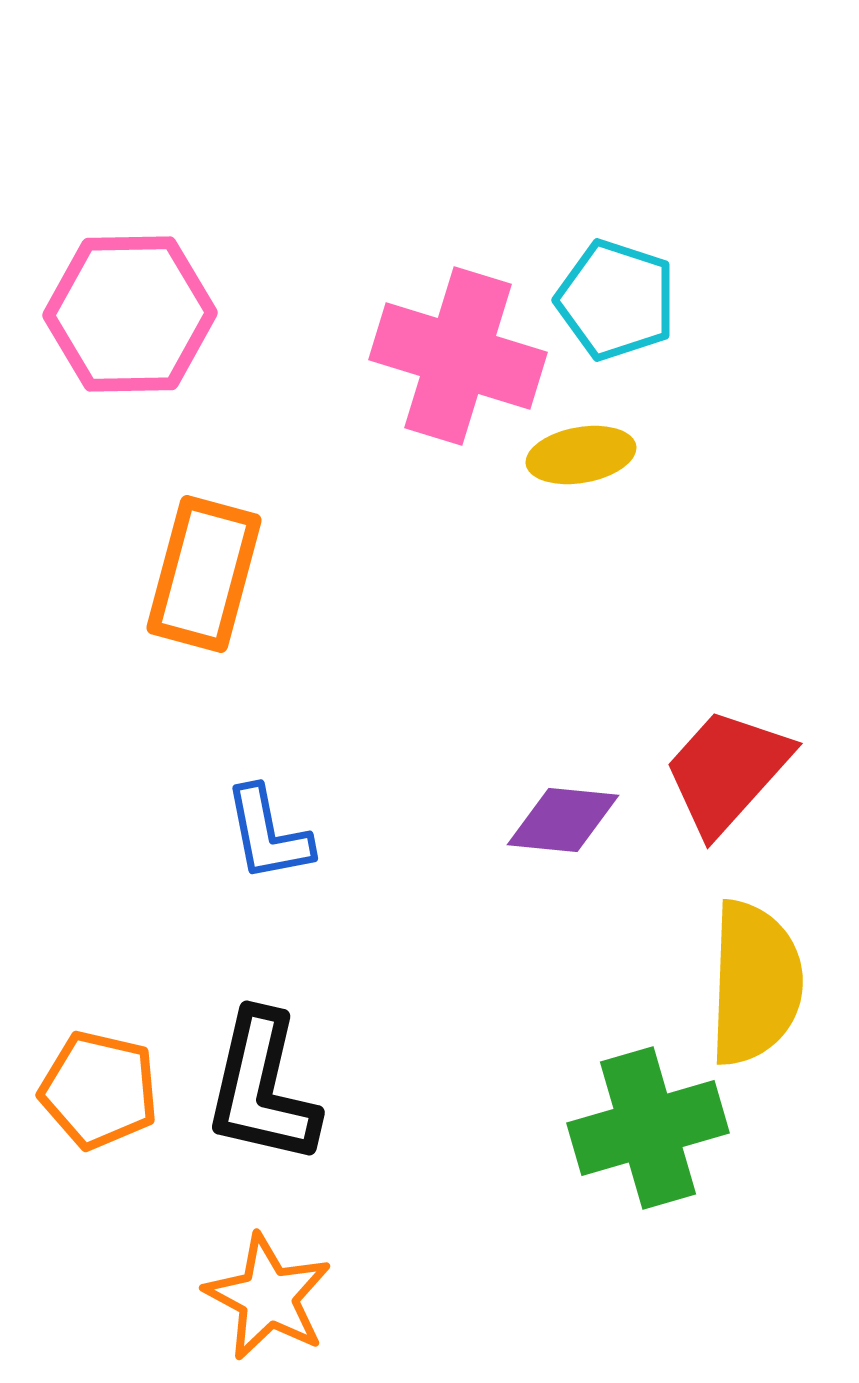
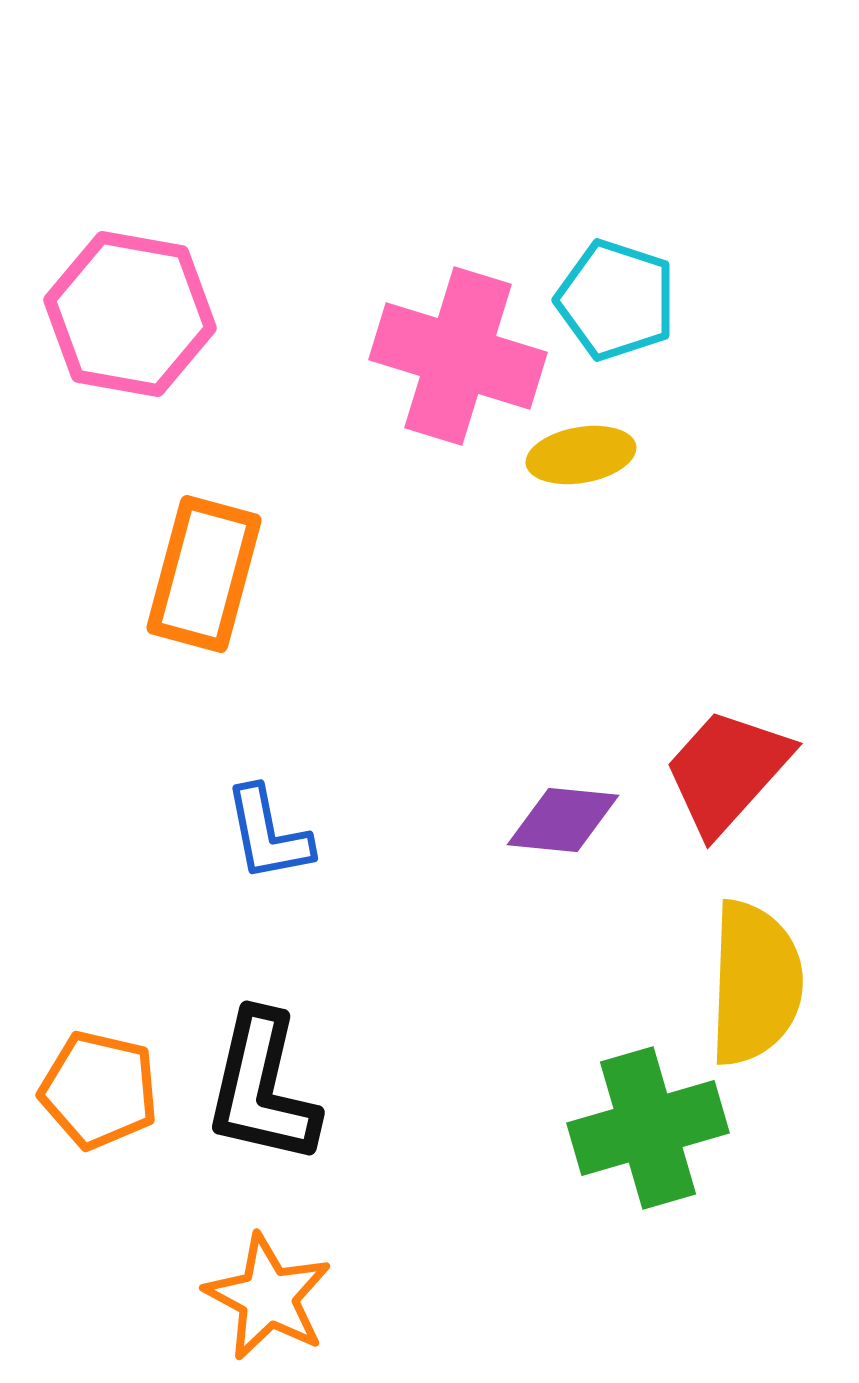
pink hexagon: rotated 11 degrees clockwise
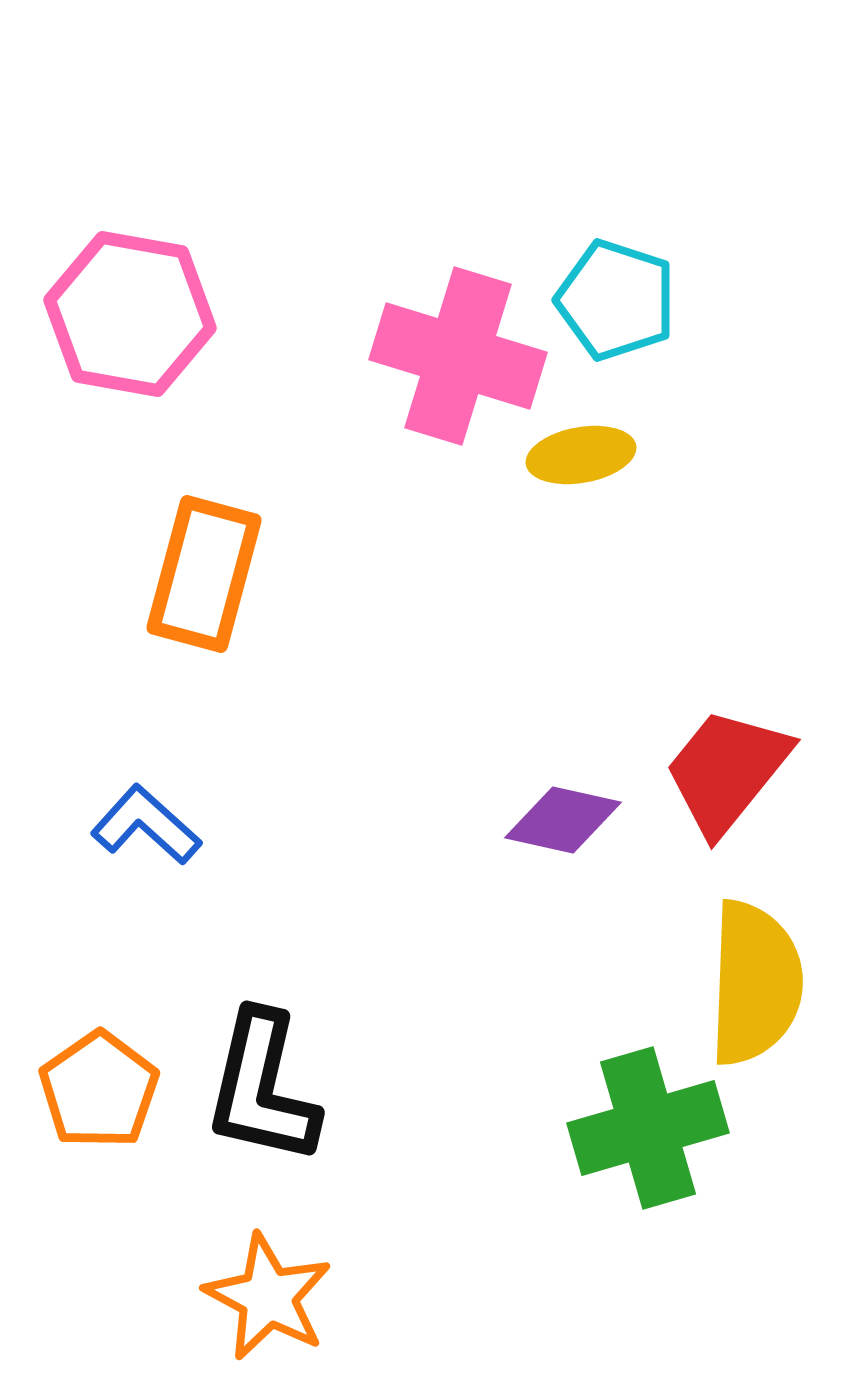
red trapezoid: rotated 3 degrees counterclockwise
purple diamond: rotated 7 degrees clockwise
blue L-shape: moved 122 px left, 9 px up; rotated 143 degrees clockwise
orange pentagon: rotated 24 degrees clockwise
